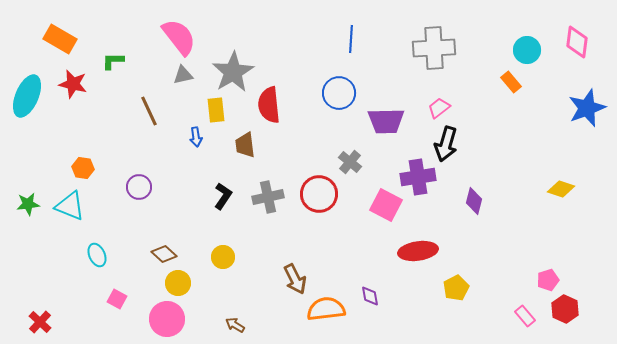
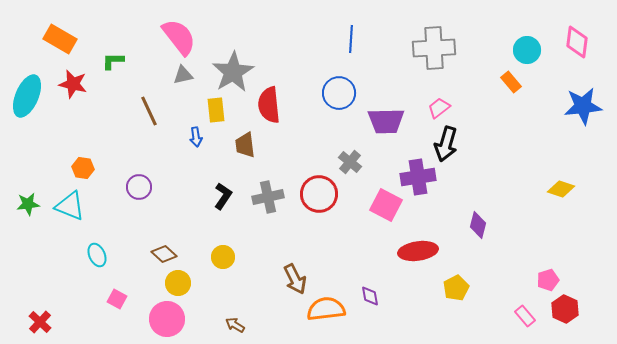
blue star at (587, 108): moved 4 px left, 2 px up; rotated 15 degrees clockwise
purple diamond at (474, 201): moved 4 px right, 24 px down
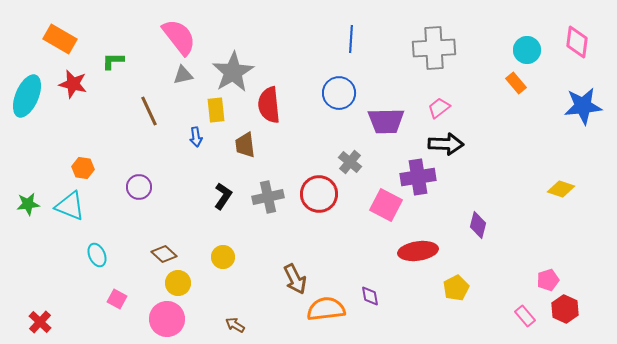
orange rectangle at (511, 82): moved 5 px right, 1 px down
black arrow at (446, 144): rotated 104 degrees counterclockwise
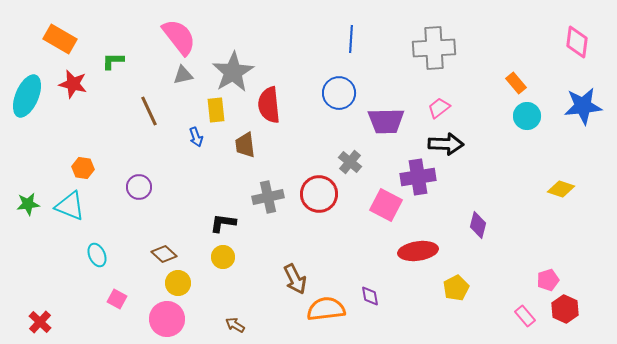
cyan circle at (527, 50): moved 66 px down
blue arrow at (196, 137): rotated 12 degrees counterclockwise
black L-shape at (223, 196): moved 27 px down; rotated 116 degrees counterclockwise
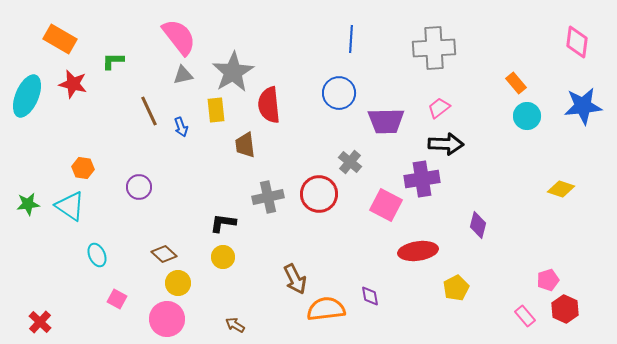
blue arrow at (196, 137): moved 15 px left, 10 px up
purple cross at (418, 177): moved 4 px right, 2 px down
cyan triangle at (70, 206): rotated 12 degrees clockwise
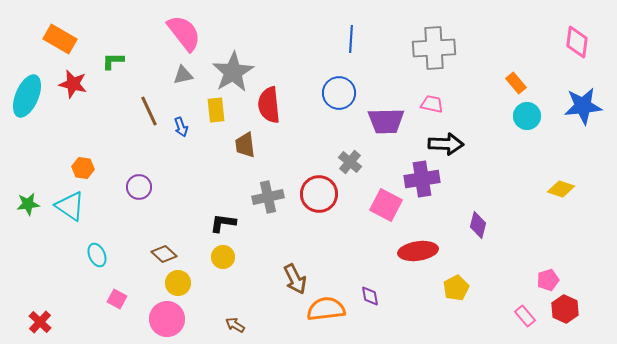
pink semicircle at (179, 37): moved 5 px right, 4 px up
pink trapezoid at (439, 108): moved 7 px left, 4 px up; rotated 50 degrees clockwise
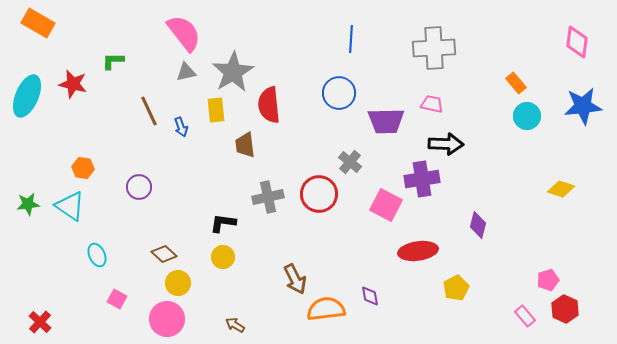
orange rectangle at (60, 39): moved 22 px left, 16 px up
gray triangle at (183, 75): moved 3 px right, 3 px up
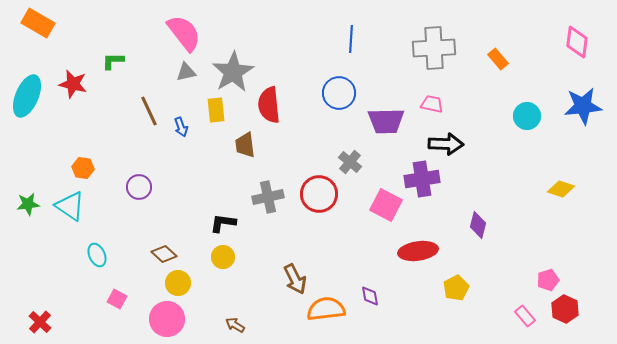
orange rectangle at (516, 83): moved 18 px left, 24 px up
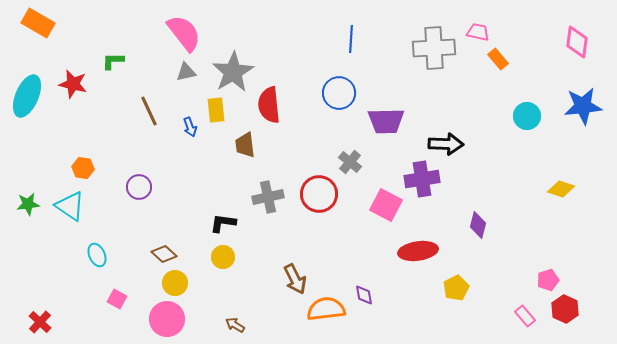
pink trapezoid at (432, 104): moved 46 px right, 72 px up
blue arrow at (181, 127): moved 9 px right
yellow circle at (178, 283): moved 3 px left
purple diamond at (370, 296): moved 6 px left, 1 px up
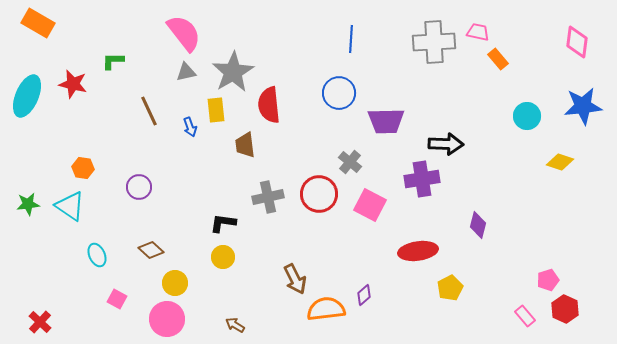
gray cross at (434, 48): moved 6 px up
yellow diamond at (561, 189): moved 1 px left, 27 px up
pink square at (386, 205): moved 16 px left
brown diamond at (164, 254): moved 13 px left, 4 px up
yellow pentagon at (456, 288): moved 6 px left
purple diamond at (364, 295): rotated 60 degrees clockwise
